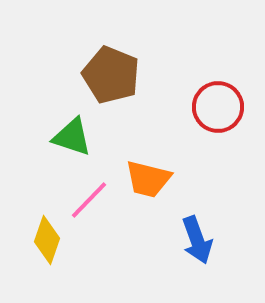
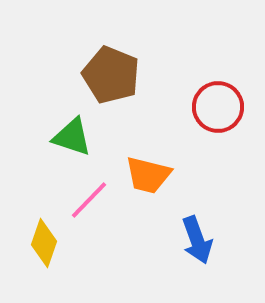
orange trapezoid: moved 4 px up
yellow diamond: moved 3 px left, 3 px down
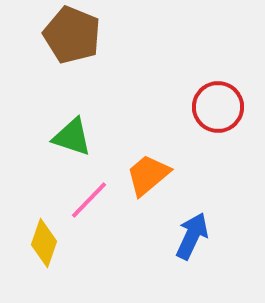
brown pentagon: moved 39 px left, 40 px up
orange trapezoid: rotated 126 degrees clockwise
blue arrow: moved 5 px left, 4 px up; rotated 135 degrees counterclockwise
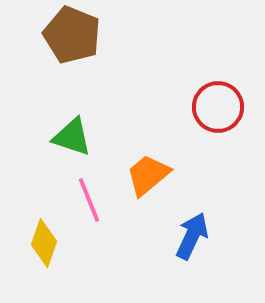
pink line: rotated 66 degrees counterclockwise
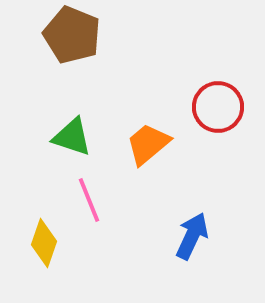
orange trapezoid: moved 31 px up
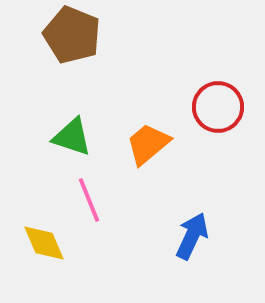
yellow diamond: rotated 42 degrees counterclockwise
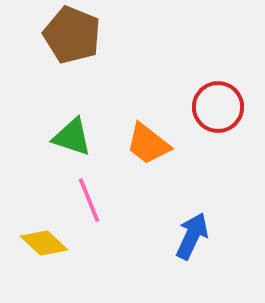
orange trapezoid: rotated 102 degrees counterclockwise
yellow diamond: rotated 24 degrees counterclockwise
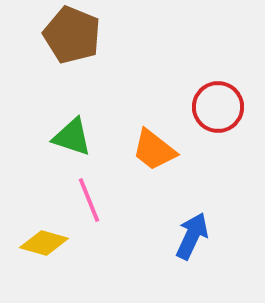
orange trapezoid: moved 6 px right, 6 px down
yellow diamond: rotated 27 degrees counterclockwise
